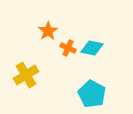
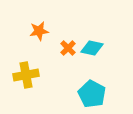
orange star: moved 9 px left; rotated 24 degrees clockwise
orange cross: rotated 21 degrees clockwise
yellow cross: rotated 20 degrees clockwise
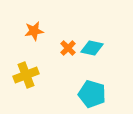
orange star: moved 5 px left
yellow cross: rotated 10 degrees counterclockwise
cyan pentagon: rotated 12 degrees counterclockwise
